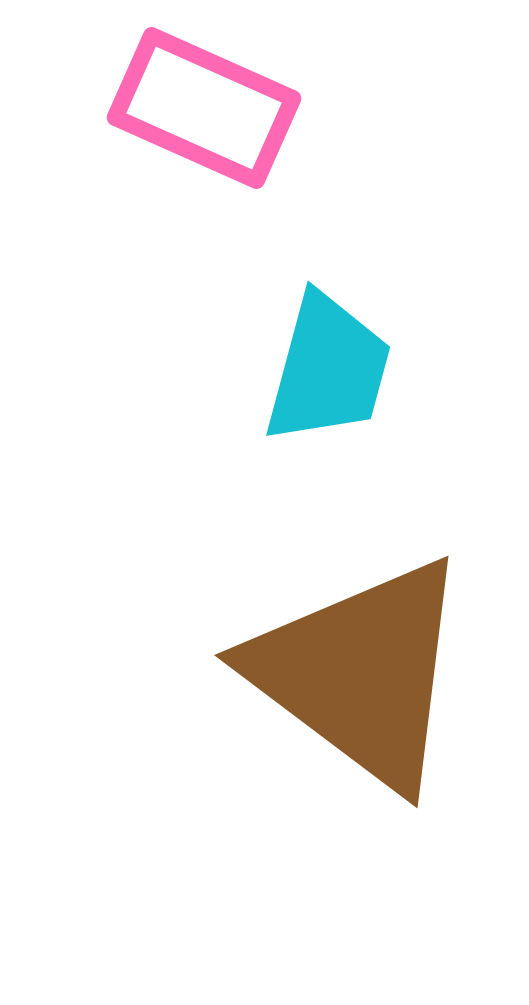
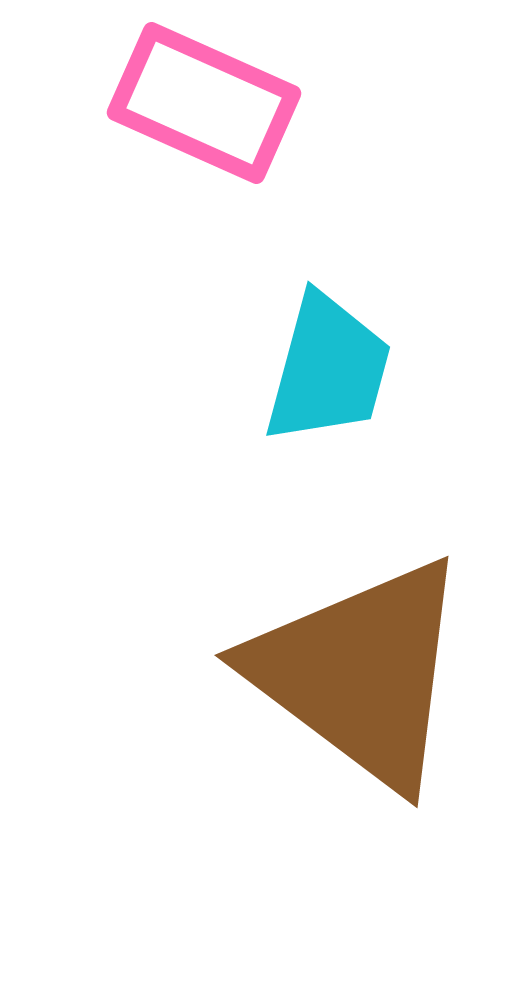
pink rectangle: moved 5 px up
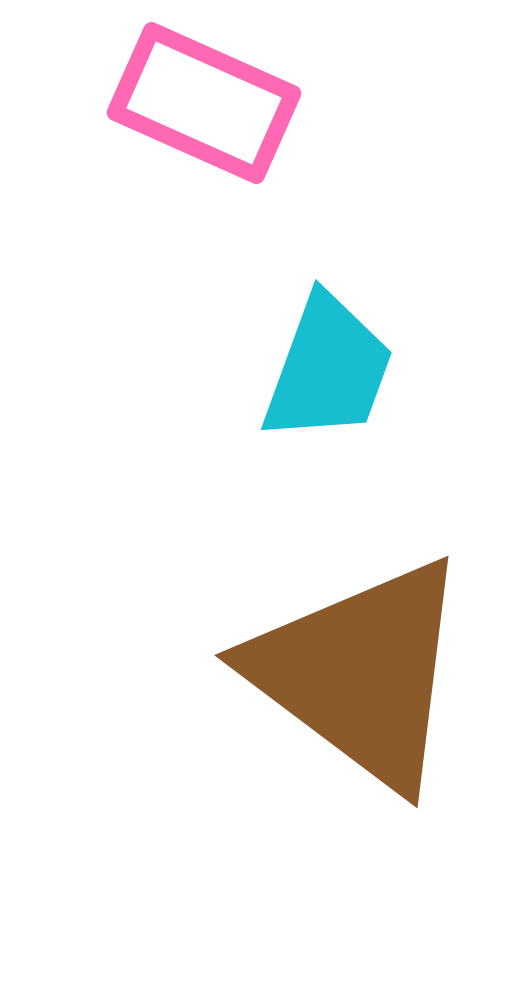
cyan trapezoid: rotated 5 degrees clockwise
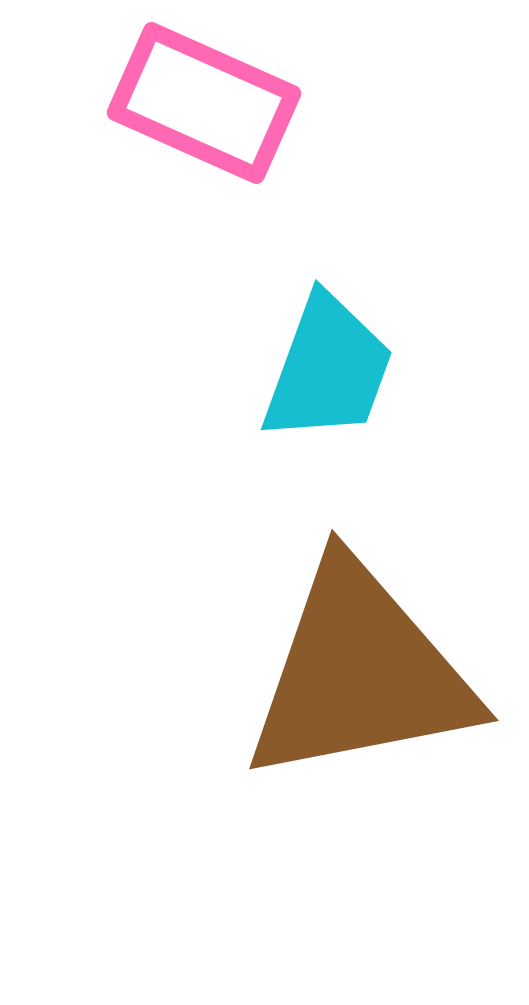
brown triangle: rotated 48 degrees counterclockwise
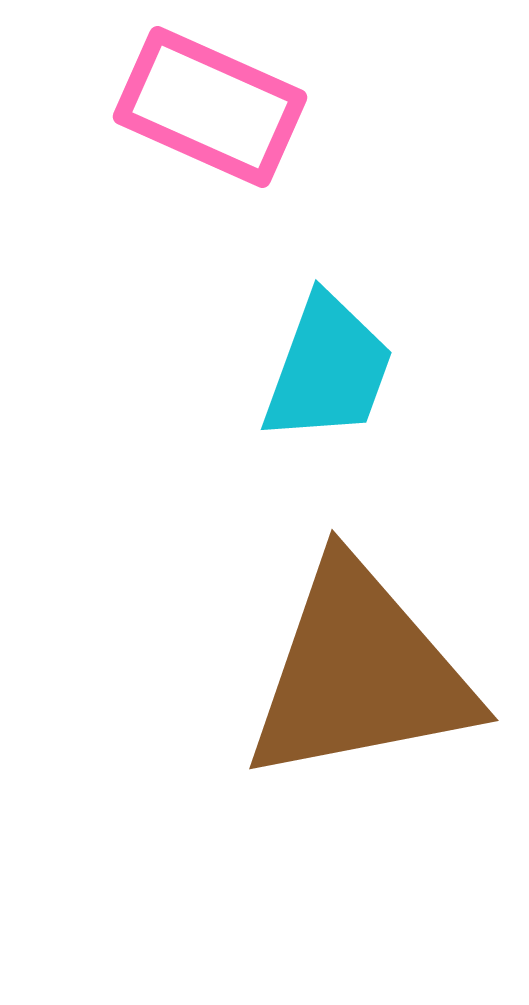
pink rectangle: moved 6 px right, 4 px down
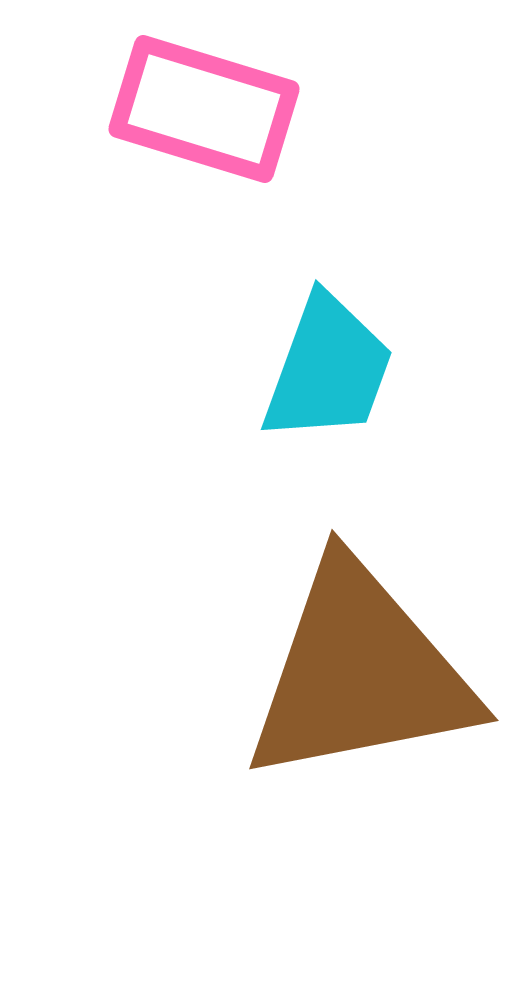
pink rectangle: moved 6 px left, 2 px down; rotated 7 degrees counterclockwise
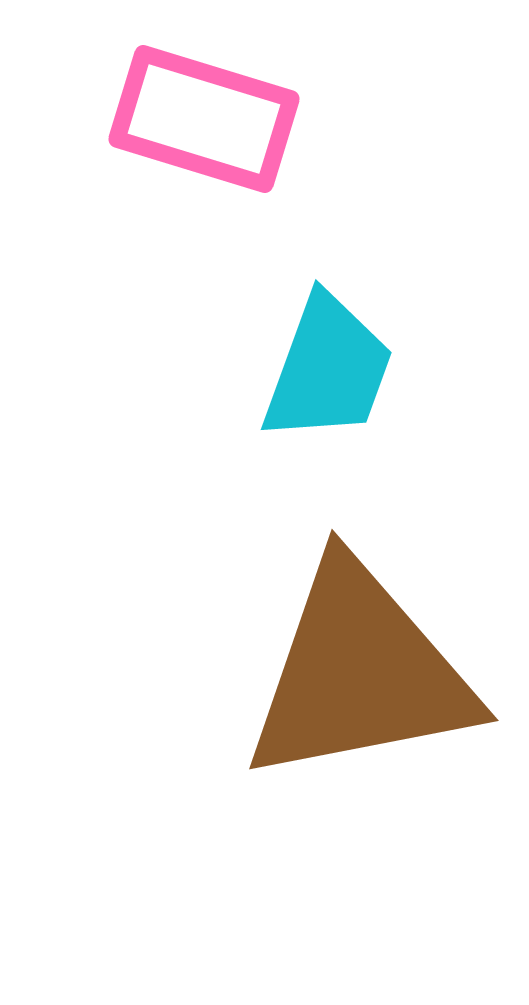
pink rectangle: moved 10 px down
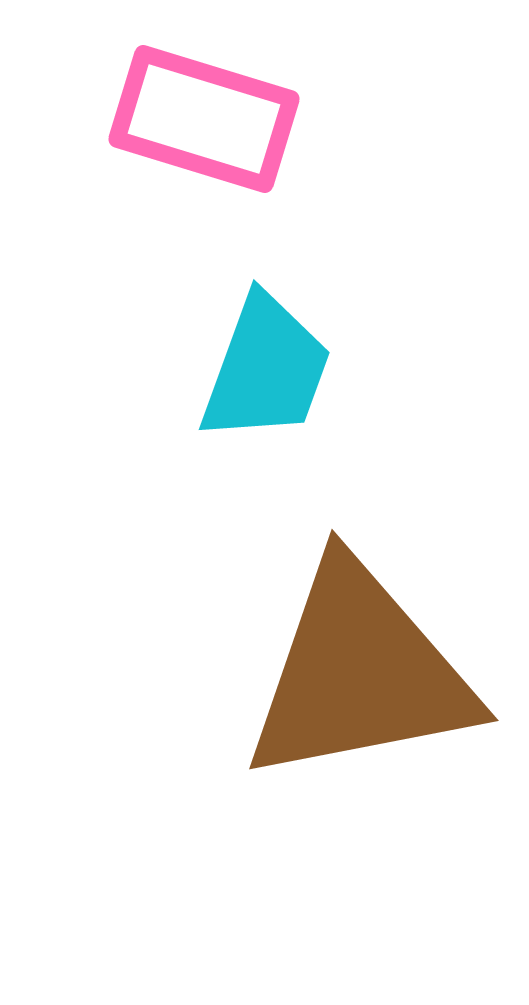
cyan trapezoid: moved 62 px left
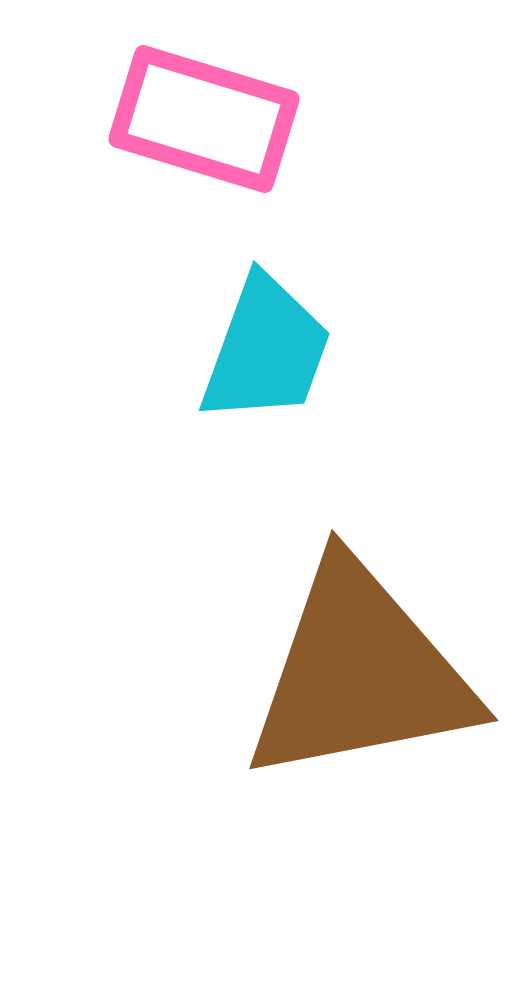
cyan trapezoid: moved 19 px up
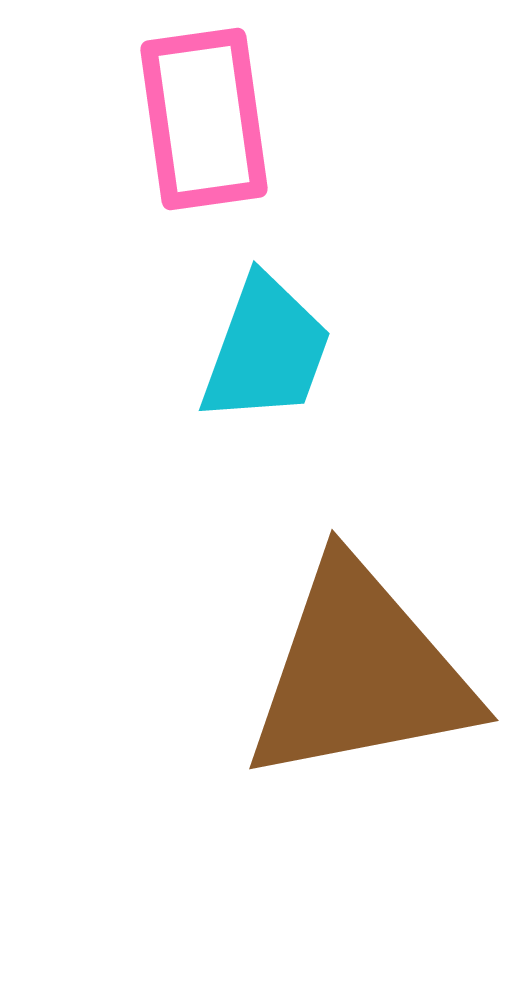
pink rectangle: rotated 65 degrees clockwise
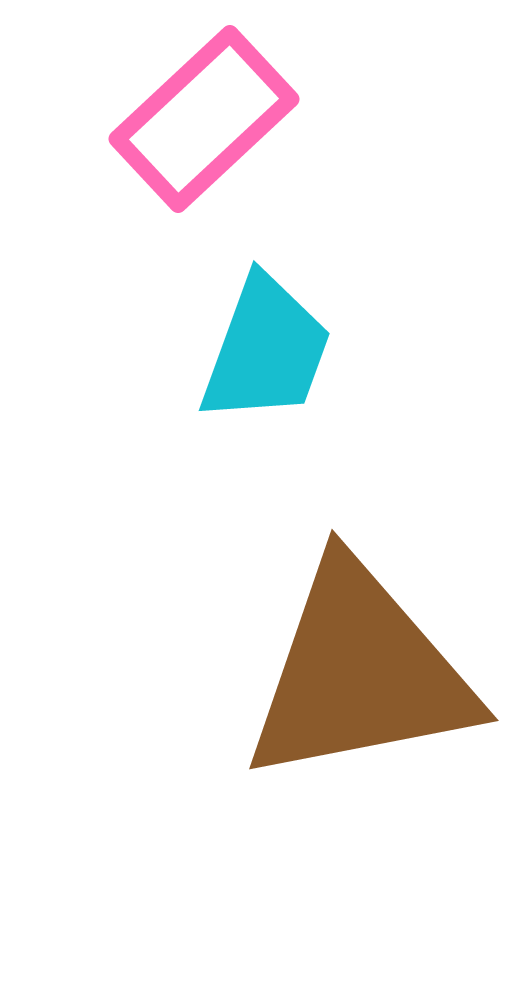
pink rectangle: rotated 55 degrees clockwise
